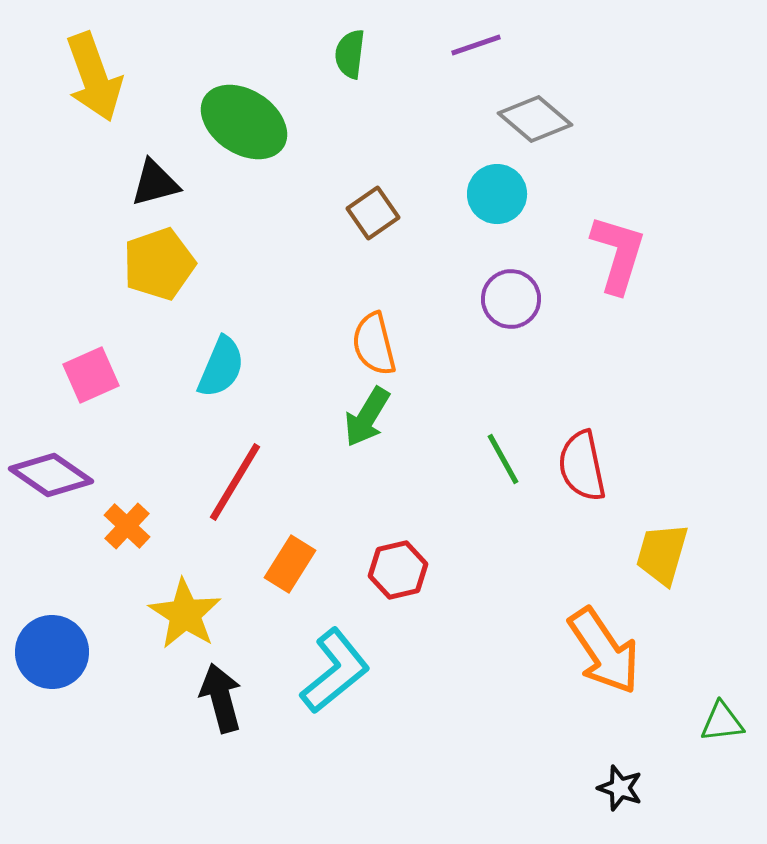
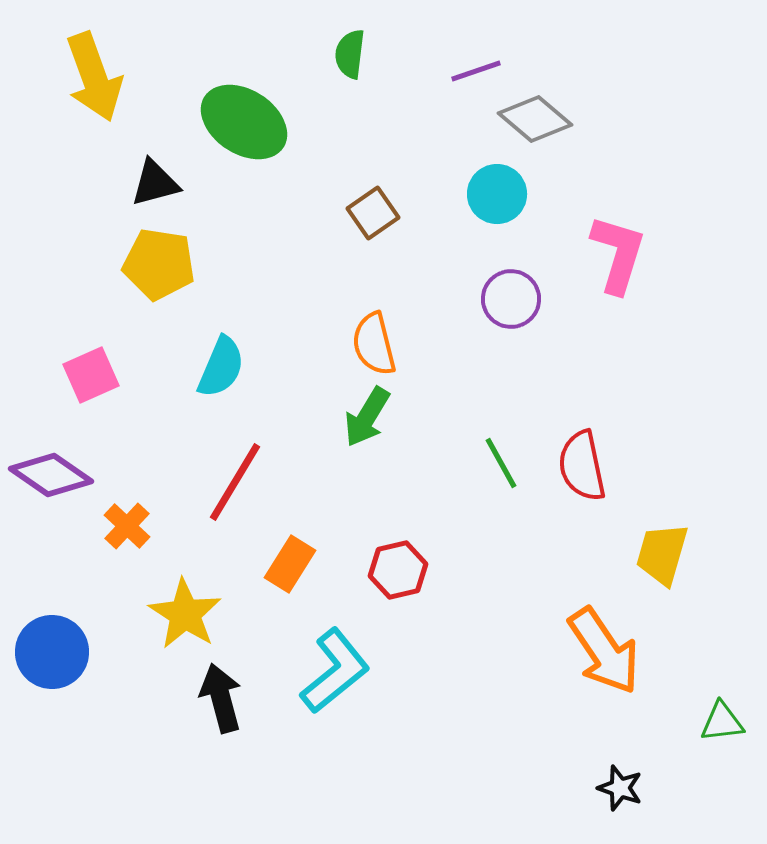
purple line: moved 26 px down
yellow pentagon: rotated 28 degrees clockwise
green line: moved 2 px left, 4 px down
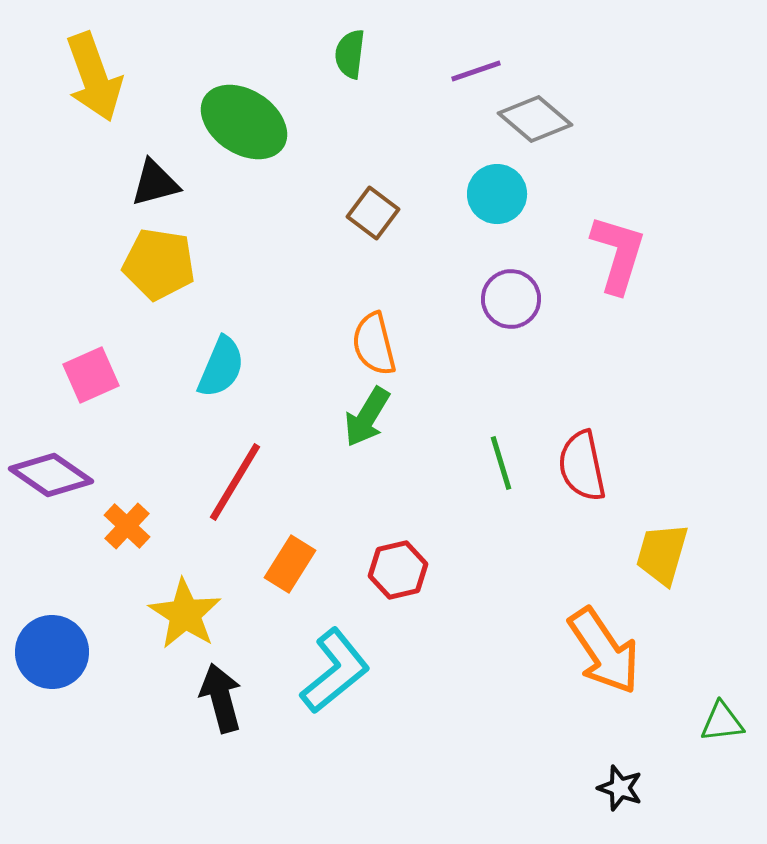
brown square: rotated 18 degrees counterclockwise
green line: rotated 12 degrees clockwise
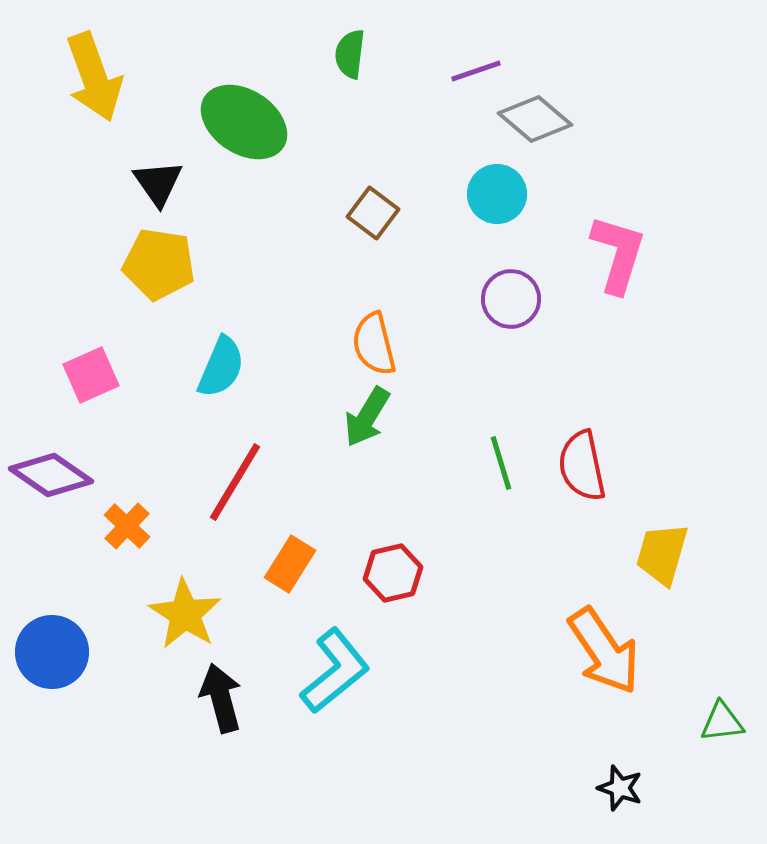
black triangle: moved 3 px right; rotated 50 degrees counterclockwise
red hexagon: moved 5 px left, 3 px down
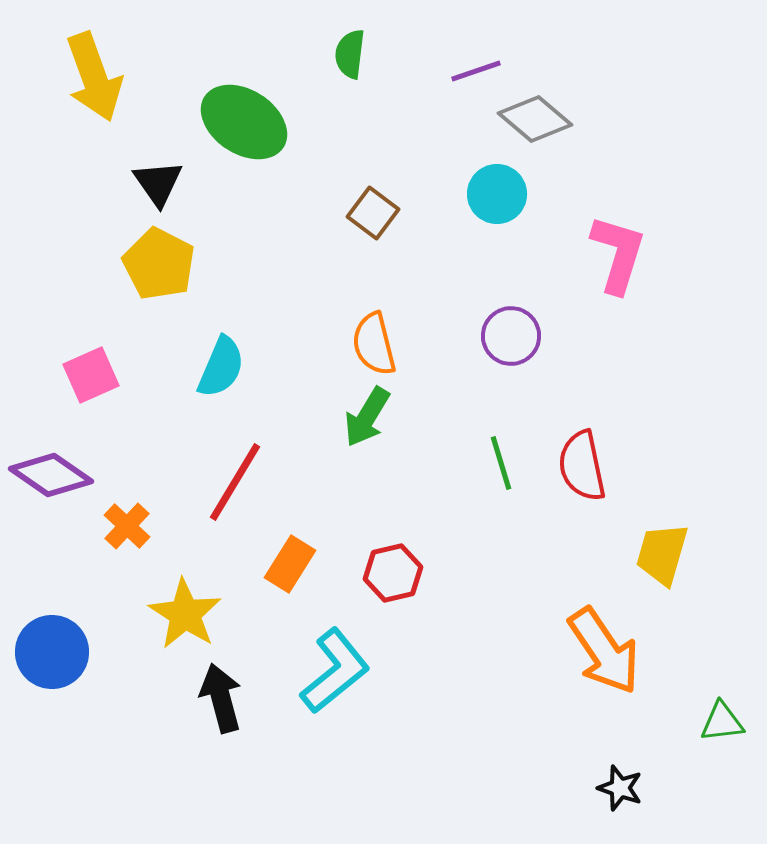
yellow pentagon: rotated 18 degrees clockwise
purple circle: moved 37 px down
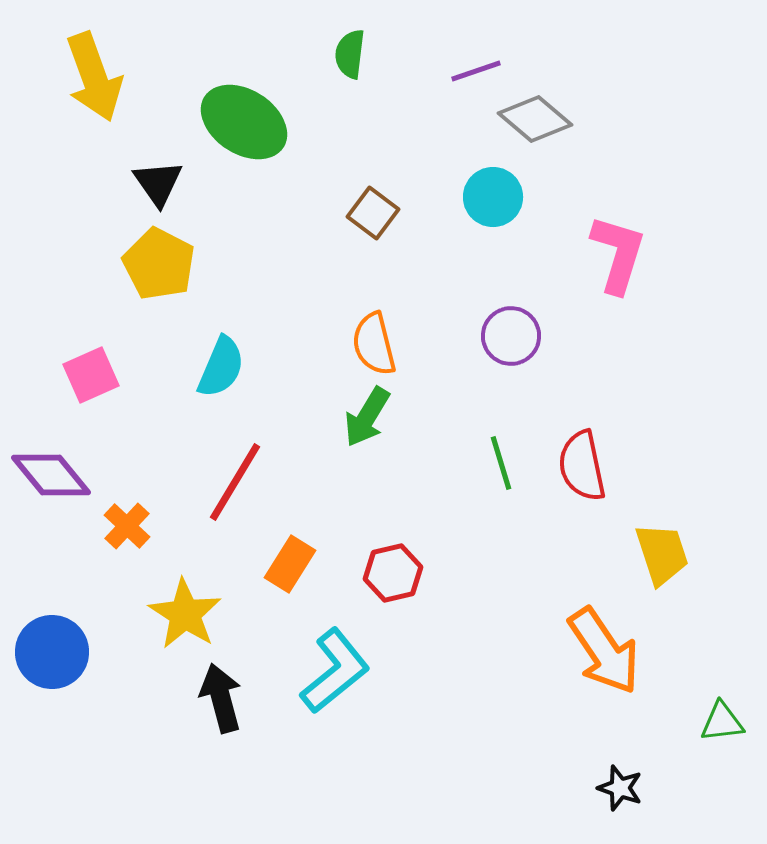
cyan circle: moved 4 px left, 3 px down
purple diamond: rotated 16 degrees clockwise
yellow trapezoid: rotated 146 degrees clockwise
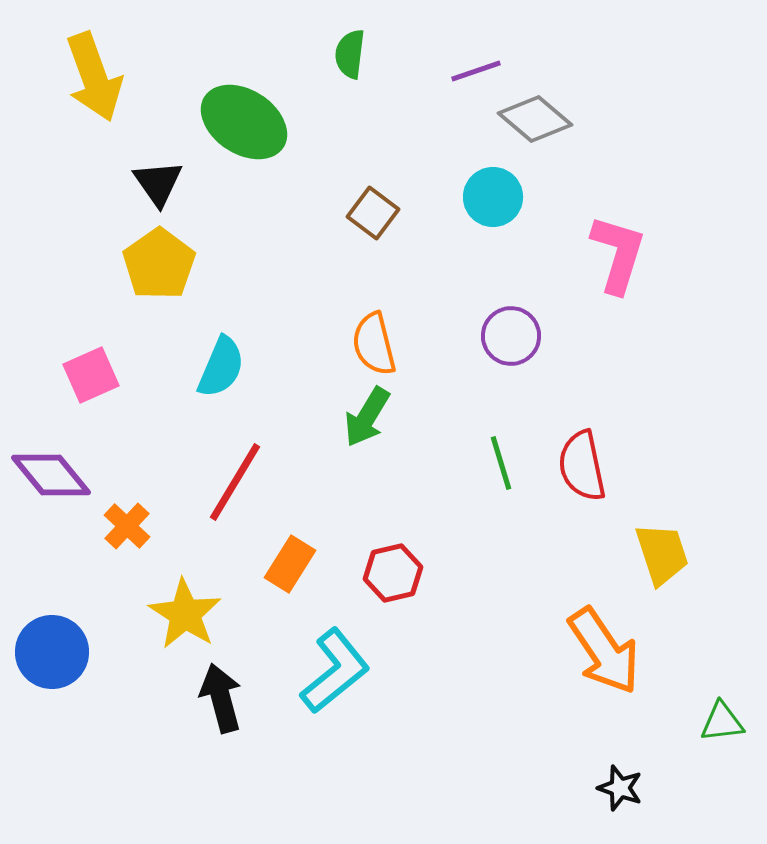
yellow pentagon: rotated 10 degrees clockwise
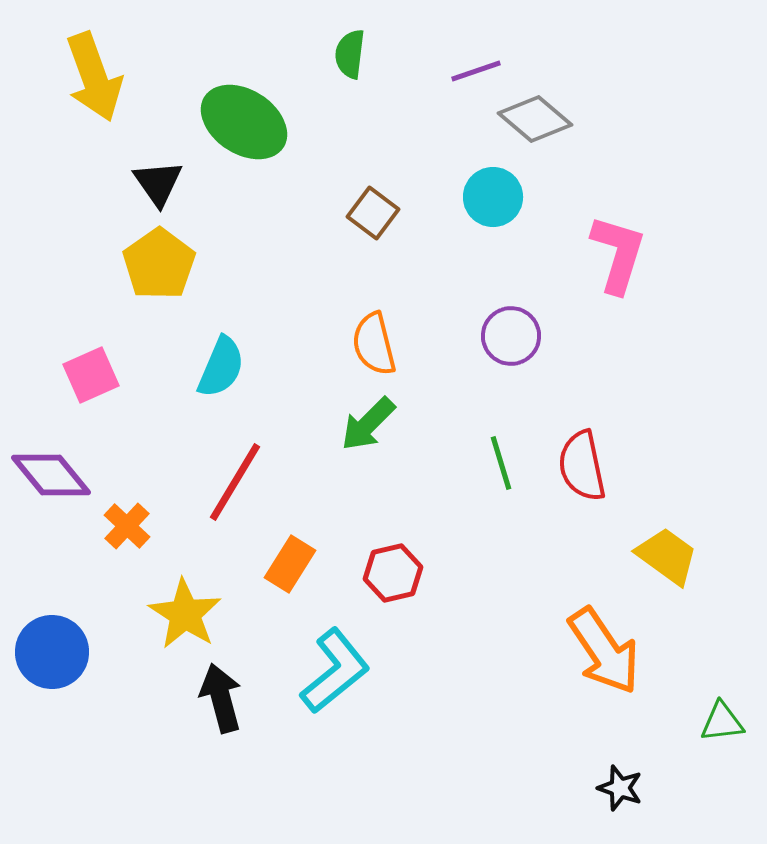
green arrow: moved 1 px right, 7 px down; rotated 14 degrees clockwise
yellow trapezoid: moved 5 px right, 2 px down; rotated 36 degrees counterclockwise
